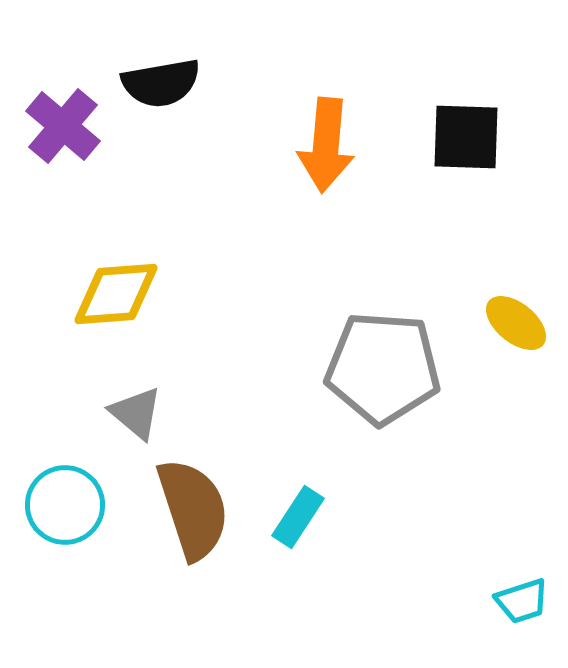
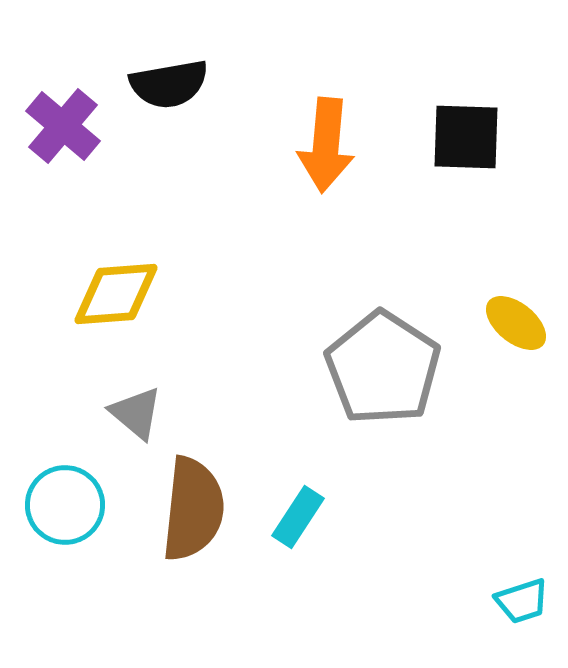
black semicircle: moved 8 px right, 1 px down
gray pentagon: rotated 29 degrees clockwise
brown semicircle: rotated 24 degrees clockwise
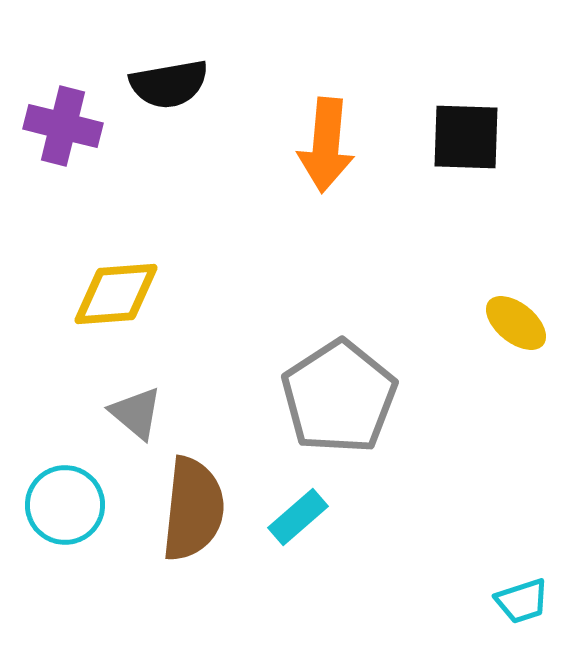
purple cross: rotated 26 degrees counterclockwise
gray pentagon: moved 44 px left, 29 px down; rotated 6 degrees clockwise
cyan rectangle: rotated 16 degrees clockwise
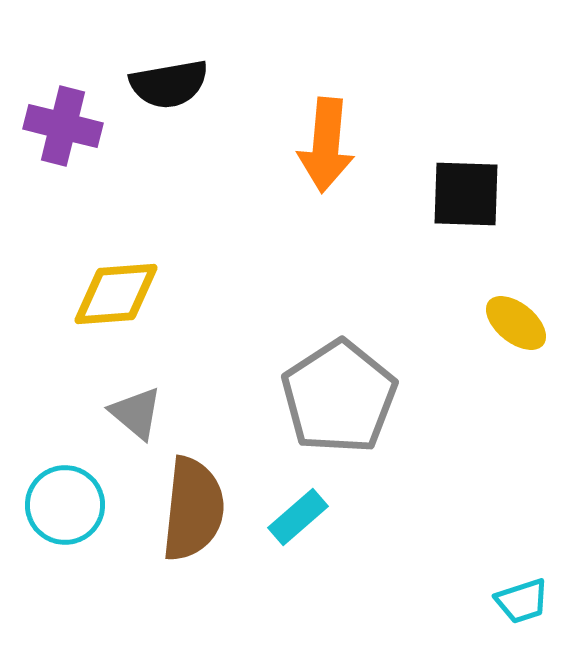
black square: moved 57 px down
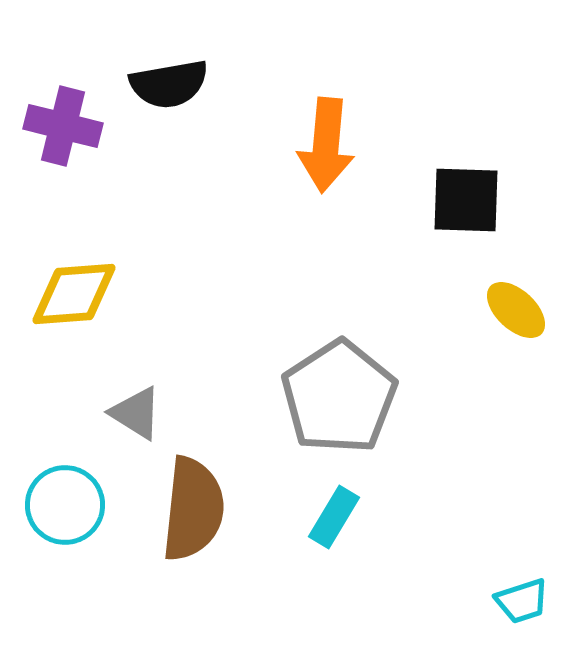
black square: moved 6 px down
yellow diamond: moved 42 px left
yellow ellipse: moved 13 px up; rotated 4 degrees clockwise
gray triangle: rotated 8 degrees counterclockwise
cyan rectangle: moved 36 px right; rotated 18 degrees counterclockwise
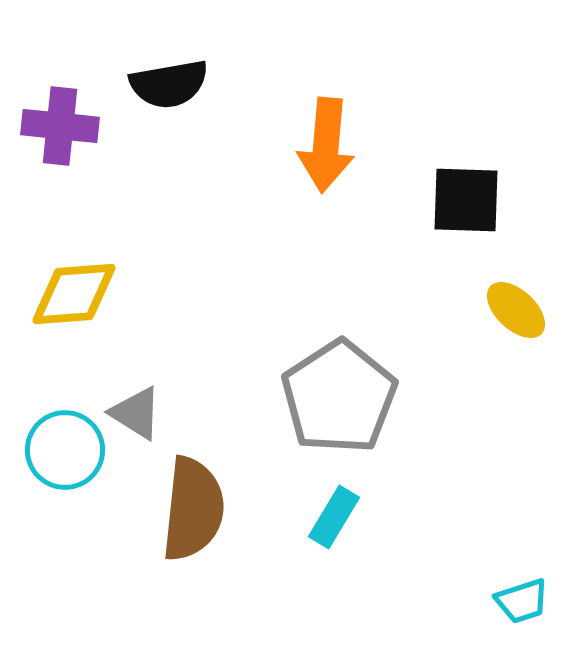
purple cross: moved 3 px left; rotated 8 degrees counterclockwise
cyan circle: moved 55 px up
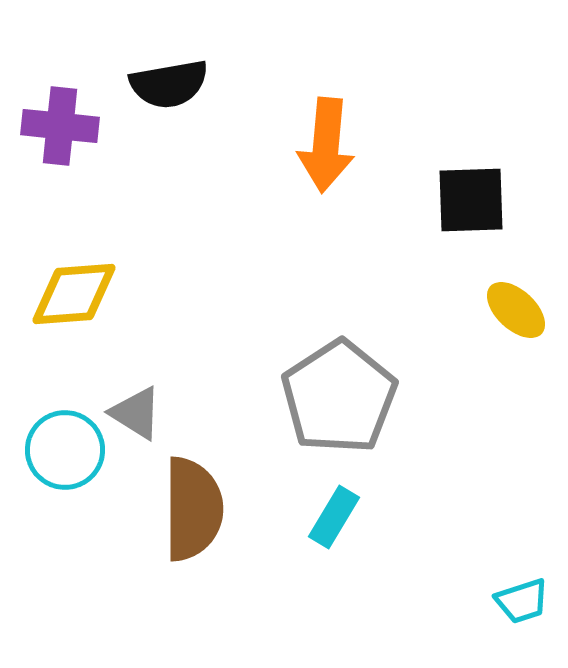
black square: moved 5 px right; rotated 4 degrees counterclockwise
brown semicircle: rotated 6 degrees counterclockwise
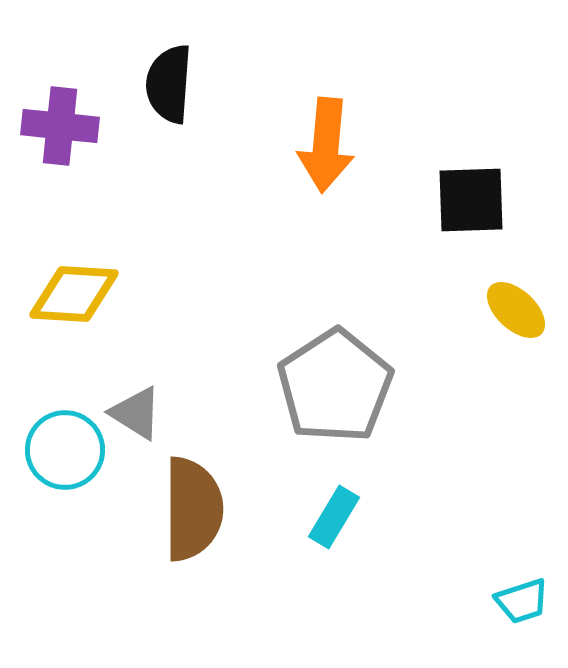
black semicircle: rotated 104 degrees clockwise
yellow diamond: rotated 8 degrees clockwise
gray pentagon: moved 4 px left, 11 px up
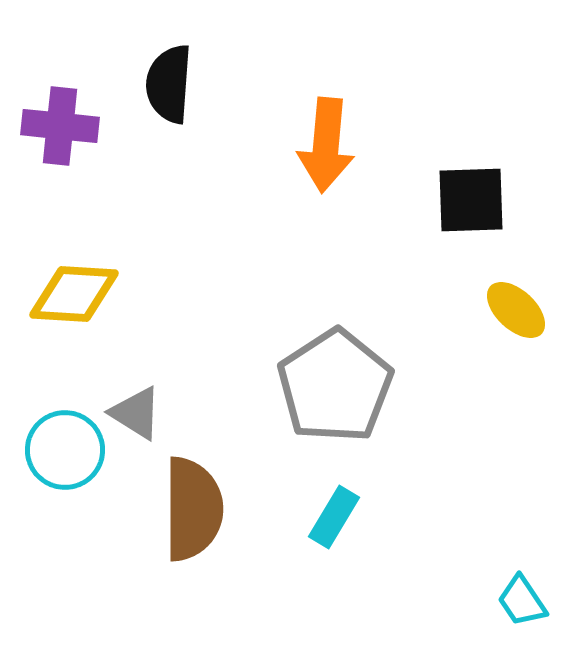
cyan trapezoid: rotated 74 degrees clockwise
